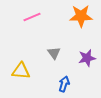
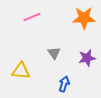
orange star: moved 3 px right, 2 px down
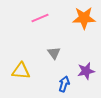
pink line: moved 8 px right, 1 px down
purple star: moved 1 px left, 13 px down
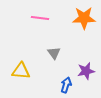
pink line: rotated 30 degrees clockwise
blue arrow: moved 2 px right, 1 px down
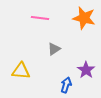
orange star: rotated 15 degrees clockwise
gray triangle: moved 4 px up; rotated 32 degrees clockwise
purple star: moved 1 px up; rotated 24 degrees counterclockwise
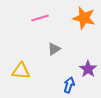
pink line: rotated 24 degrees counterclockwise
purple star: moved 2 px right, 1 px up
blue arrow: moved 3 px right
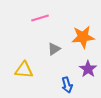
orange star: moved 1 px left, 19 px down; rotated 20 degrees counterclockwise
yellow triangle: moved 3 px right, 1 px up
blue arrow: moved 2 px left; rotated 147 degrees clockwise
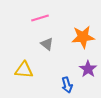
gray triangle: moved 7 px left, 5 px up; rotated 48 degrees counterclockwise
